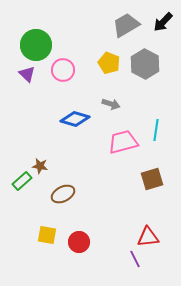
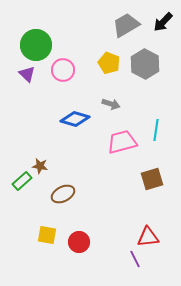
pink trapezoid: moved 1 px left
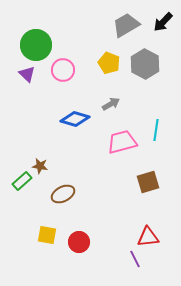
gray arrow: rotated 48 degrees counterclockwise
brown square: moved 4 px left, 3 px down
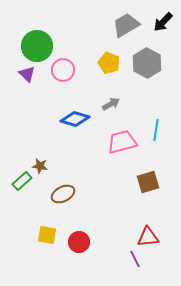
green circle: moved 1 px right, 1 px down
gray hexagon: moved 2 px right, 1 px up
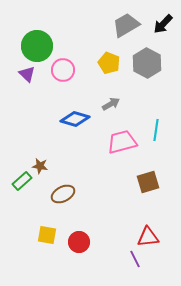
black arrow: moved 2 px down
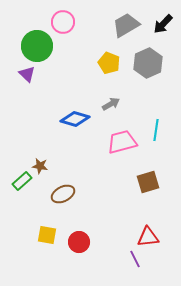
gray hexagon: moved 1 px right; rotated 8 degrees clockwise
pink circle: moved 48 px up
